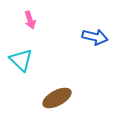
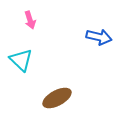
blue arrow: moved 4 px right
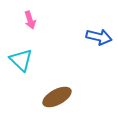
brown ellipse: moved 1 px up
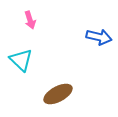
brown ellipse: moved 1 px right, 3 px up
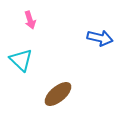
blue arrow: moved 1 px right, 1 px down
brown ellipse: rotated 12 degrees counterclockwise
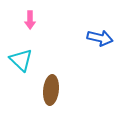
pink arrow: rotated 18 degrees clockwise
brown ellipse: moved 7 px left, 4 px up; rotated 44 degrees counterclockwise
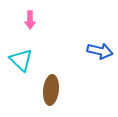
blue arrow: moved 13 px down
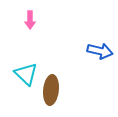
cyan triangle: moved 5 px right, 14 px down
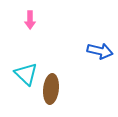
brown ellipse: moved 1 px up
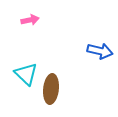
pink arrow: rotated 102 degrees counterclockwise
